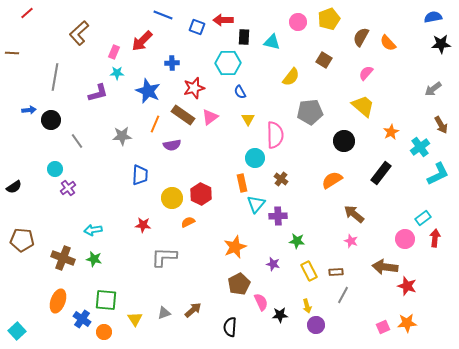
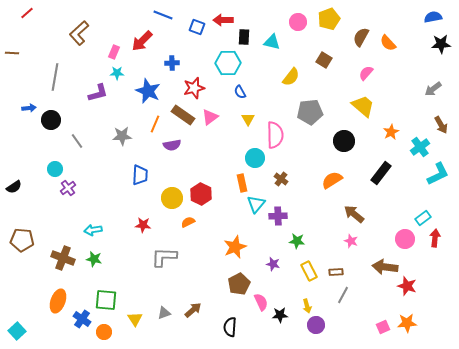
blue arrow at (29, 110): moved 2 px up
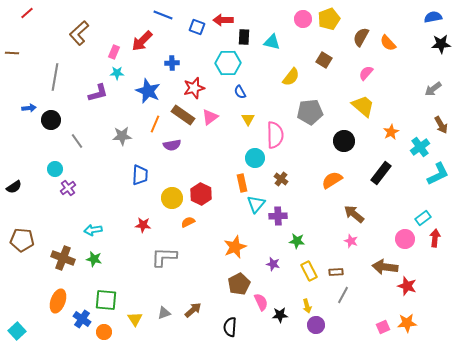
pink circle at (298, 22): moved 5 px right, 3 px up
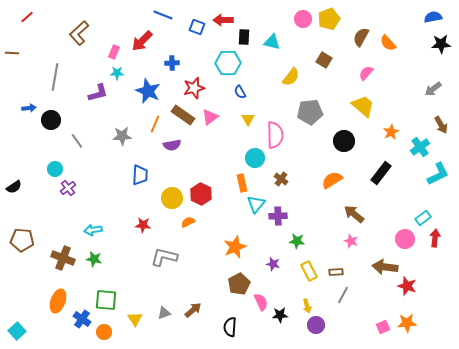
red line at (27, 13): moved 4 px down
gray L-shape at (164, 257): rotated 12 degrees clockwise
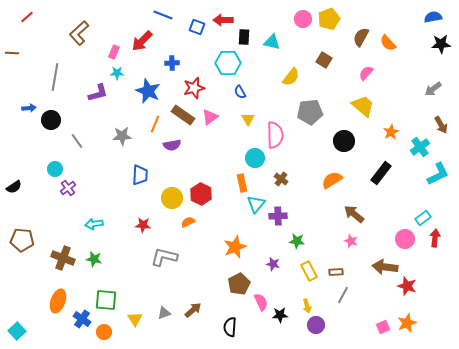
cyan arrow at (93, 230): moved 1 px right, 6 px up
orange star at (407, 323): rotated 18 degrees counterclockwise
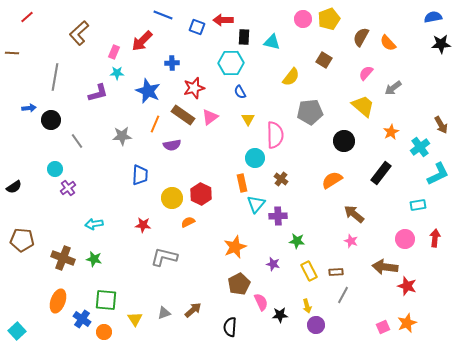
cyan hexagon at (228, 63): moved 3 px right
gray arrow at (433, 89): moved 40 px left, 1 px up
cyan rectangle at (423, 218): moved 5 px left, 13 px up; rotated 28 degrees clockwise
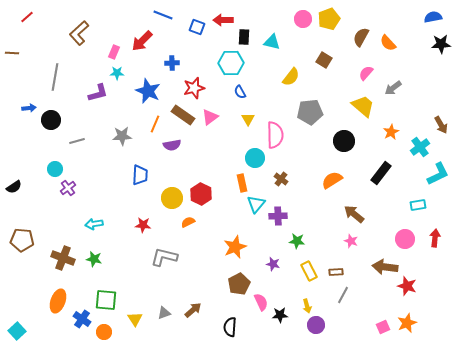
gray line at (77, 141): rotated 70 degrees counterclockwise
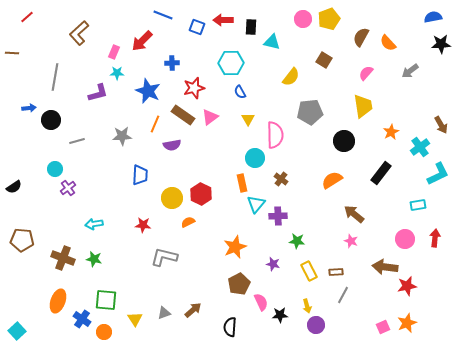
black rectangle at (244, 37): moved 7 px right, 10 px up
gray arrow at (393, 88): moved 17 px right, 17 px up
yellow trapezoid at (363, 106): rotated 40 degrees clockwise
red star at (407, 286): rotated 30 degrees counterclockwise
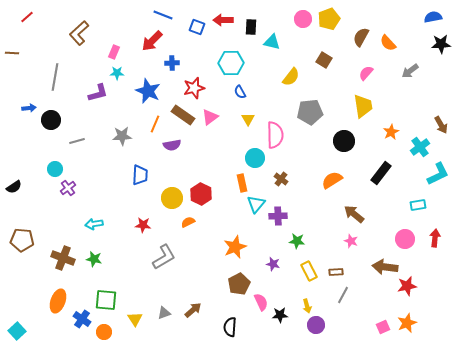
red arrow at (142, 41): moved 10 px right
gray L-shape at (164, 257): rotated 136 degrees clockwise
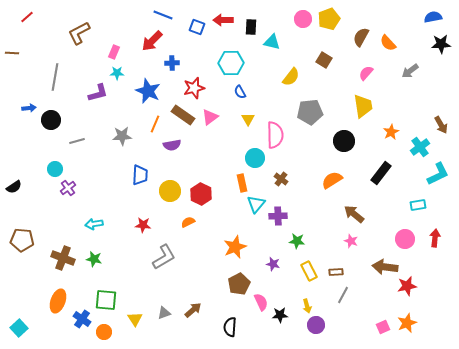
brown L-shape at (79, 33): rotated 15 degrees clockwise
yellow circle at (172, 198): moved 2 px left, 7 px up
cyan square at (17, 331): moved 2 px right, 3 px up
